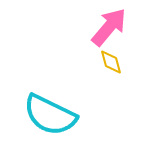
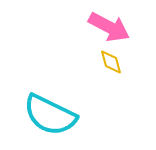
pink arrow: rotated 78 degrees clockwise
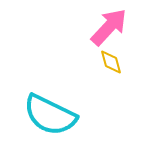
pink arrow: rotated 75 degrees counterclockwise
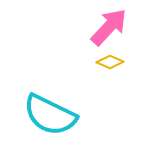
yellow diamond: moved 1 px left; rotated 52 degrees counterclockwise
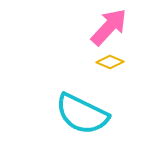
cyan semicircle: moved 32 px right, 1 px up
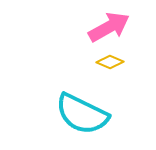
pink arrow: rotated 18 degrees clockwise
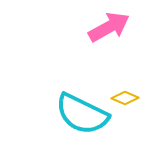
yellow diamond: moved 15 px right, 36 px down
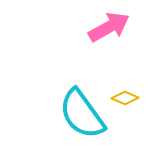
cyan semicircle: rotated 28 degrees clockwise
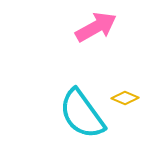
pink arrow: moved 13 px left
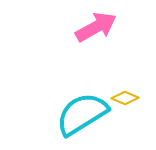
cyan semicircle: rotated 94 degrees clockwise
